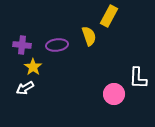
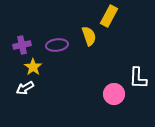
purple cross: rotated 18 degrees counterclockwise
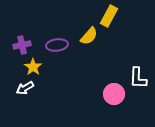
yellow semicircle: rotated 60 degrees clockwise
